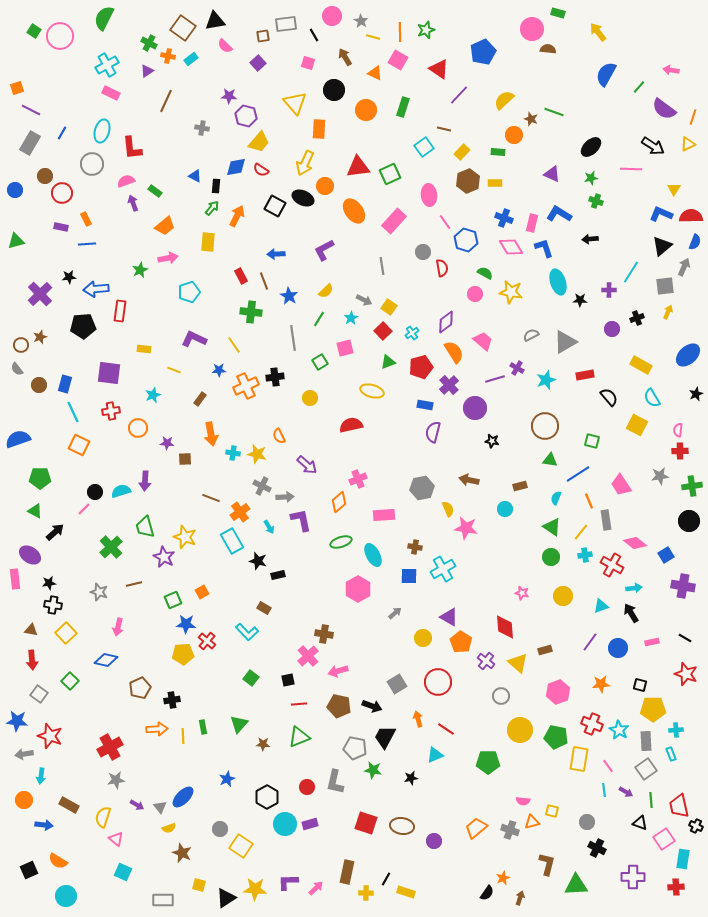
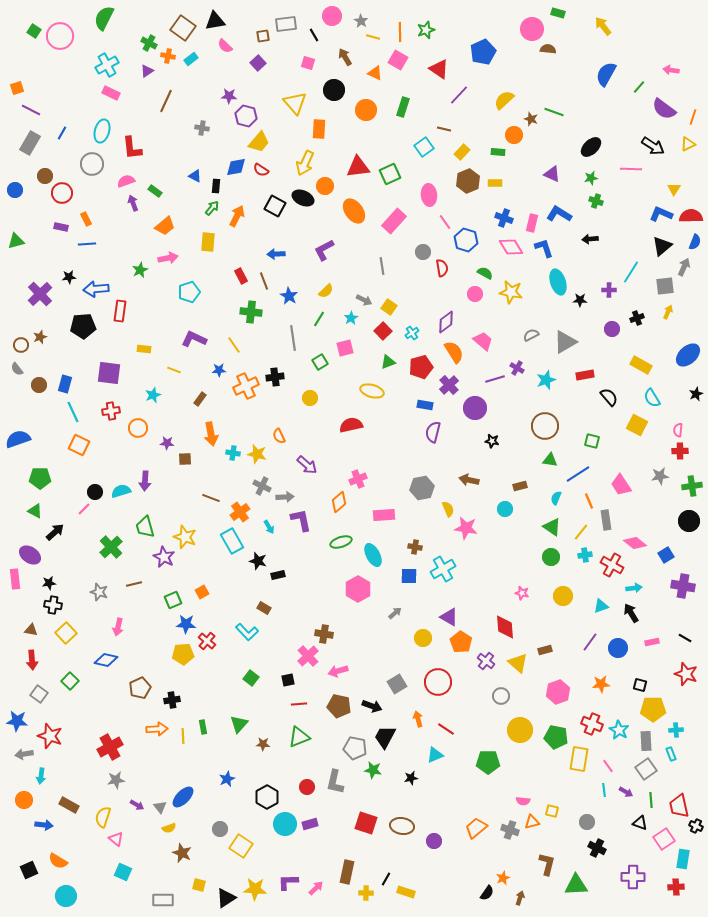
yellow arrow at (598, 32): moved 5 px right, 6 px up
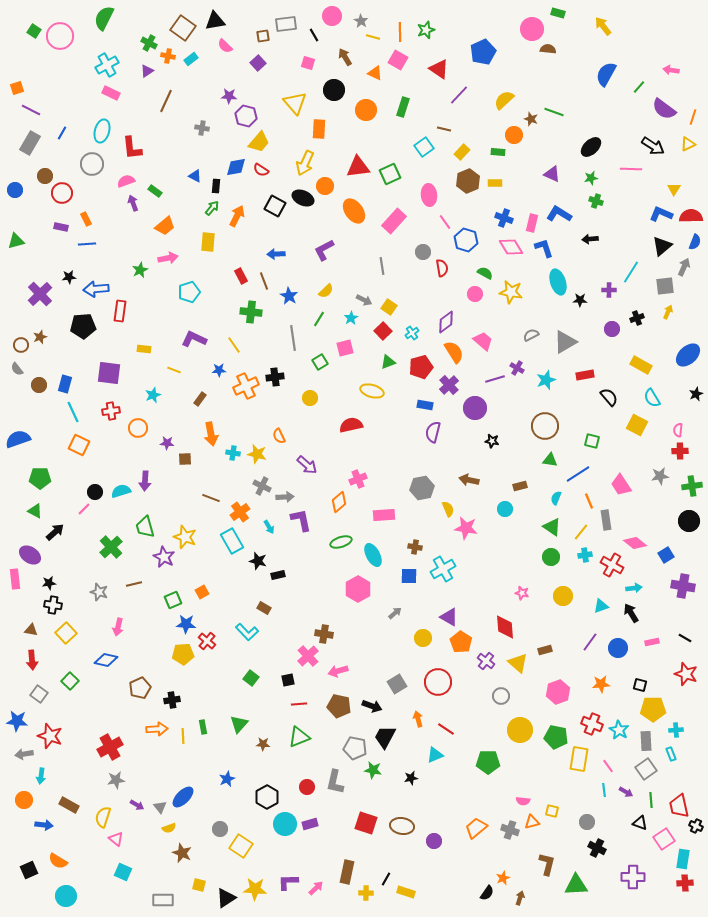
red cross at (676, 887): moved 9 px right, 4 px up
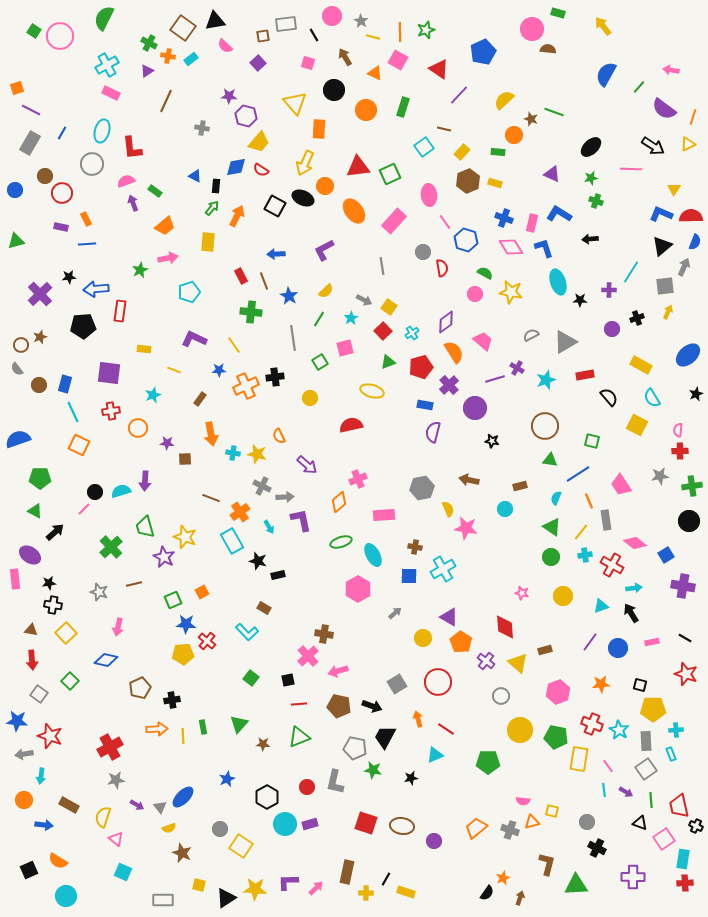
yellow rectangle at (495, 183): rotated 16 degrees clockwise
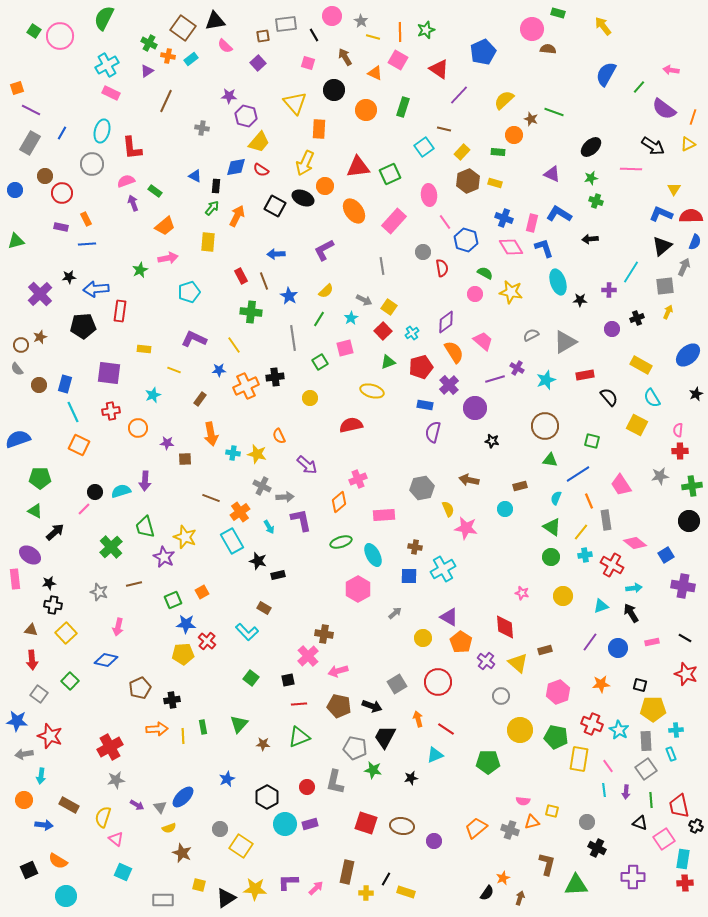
purple arrow at (626, 792): rotated 64 degrees clockwise
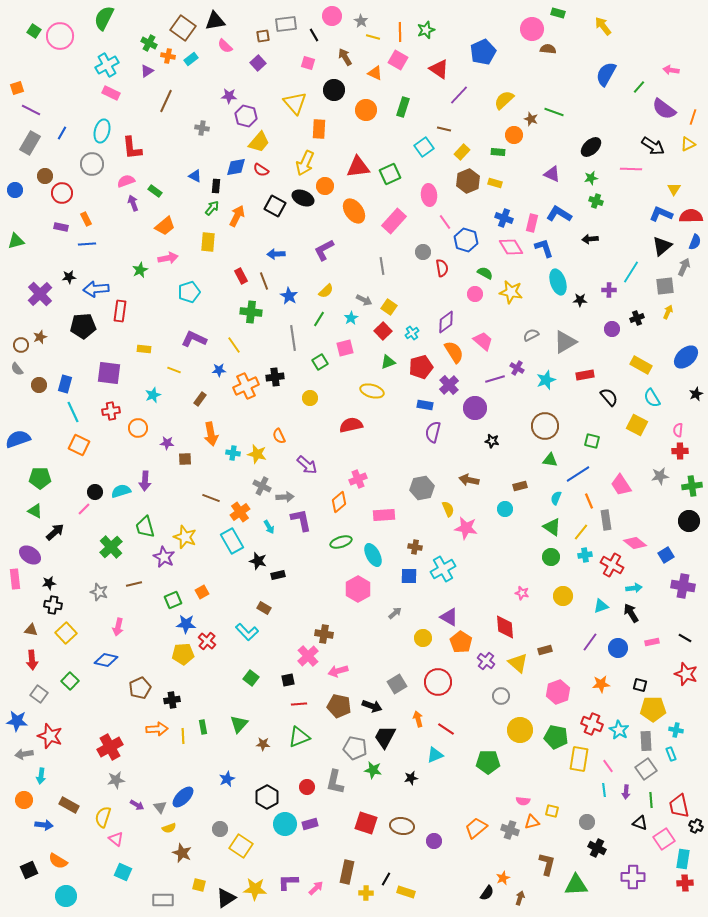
blue ellipse at (688, 355): moved 2 px left, 2 px down
cyan cross at (676, 730): rotated 16 degrees clockwise
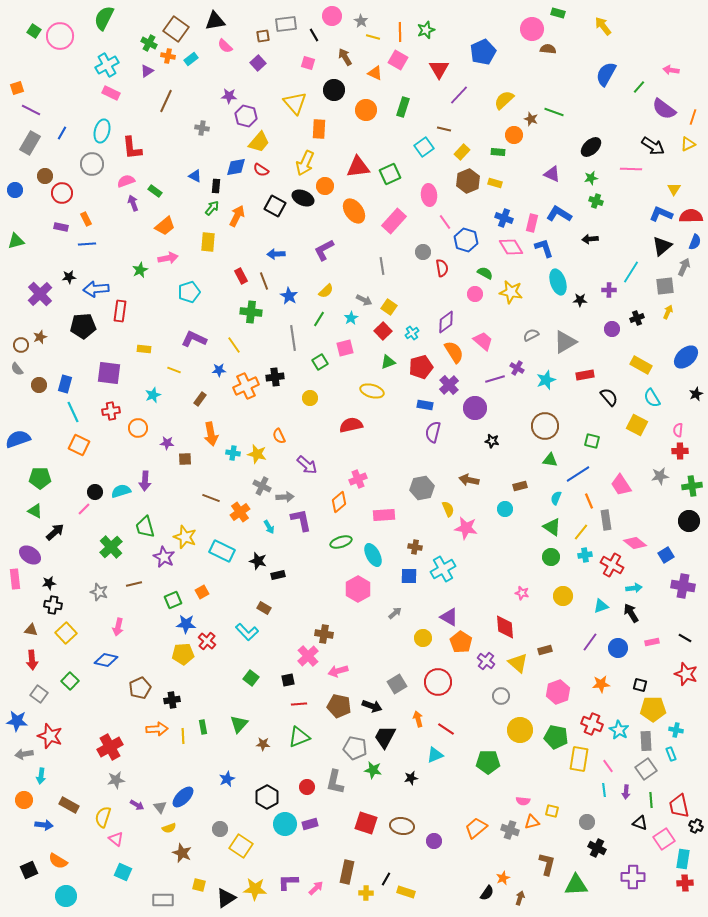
brown square at (183, 28): moved 7 px left, 1 px down
red triangle at (439, 69): rotated 25 degrees clockwise
cyan rectangle at (232, 541): moved 10 px left, 10 px down; rotated 35 degrees counterclockwise
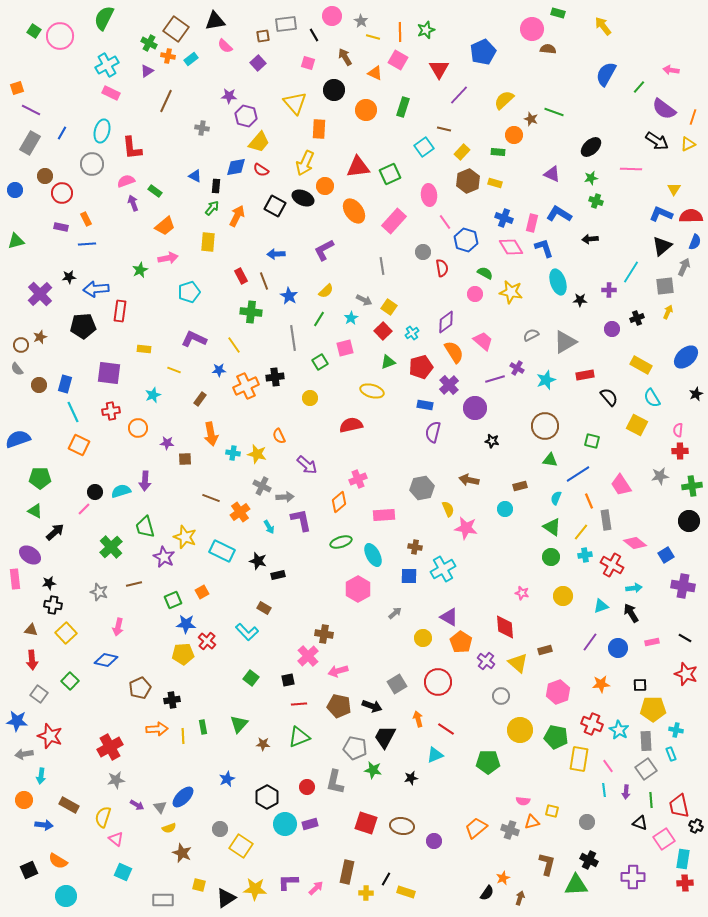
black arrow at (653, 146): moved 4 px right, 5 px up
black square at (640, 685): rotated 16 degrees counterclockwise
black cross at (597, 848): moved 8 px left, 12 px down
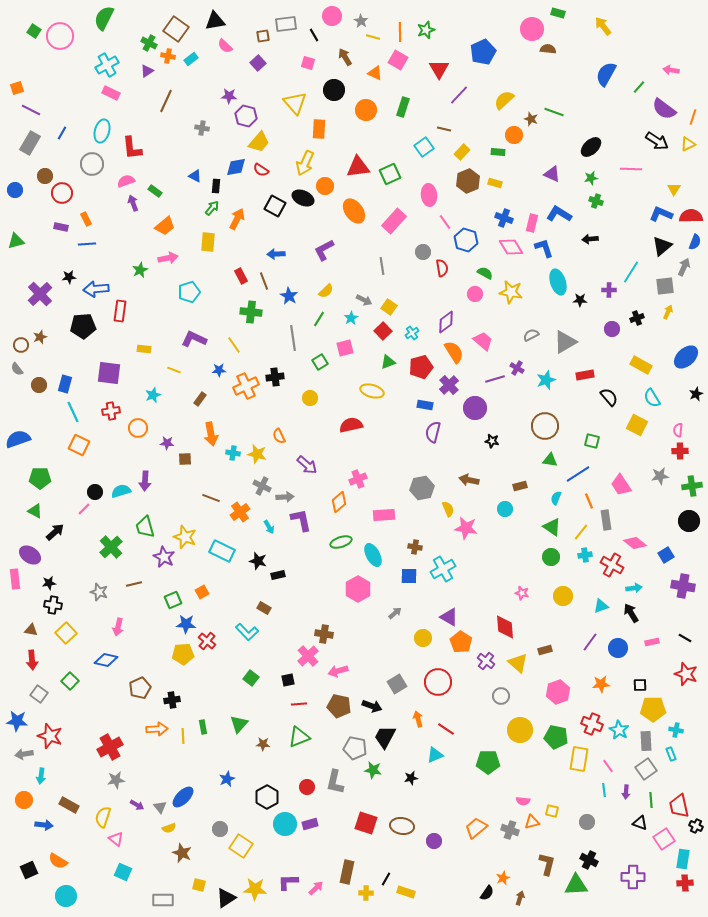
orange arrow at (237, 216): moved 3 px down
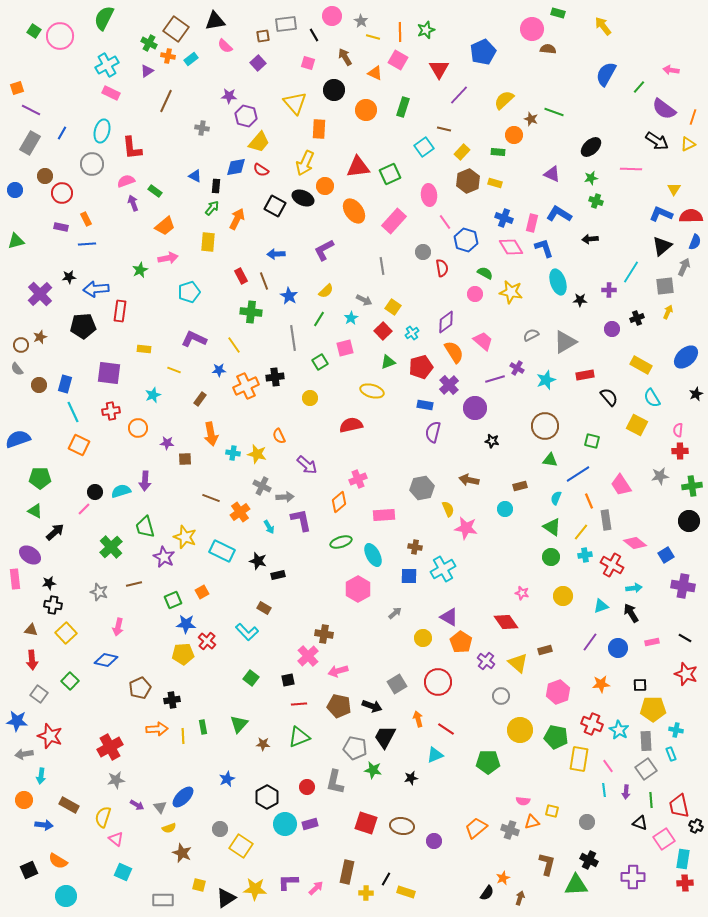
yellow square at (389, 307): moved 4 px right
red diamond at (505, 627): moved 1 px right, 5 px up; rotated 30 degrees counterclockwise
